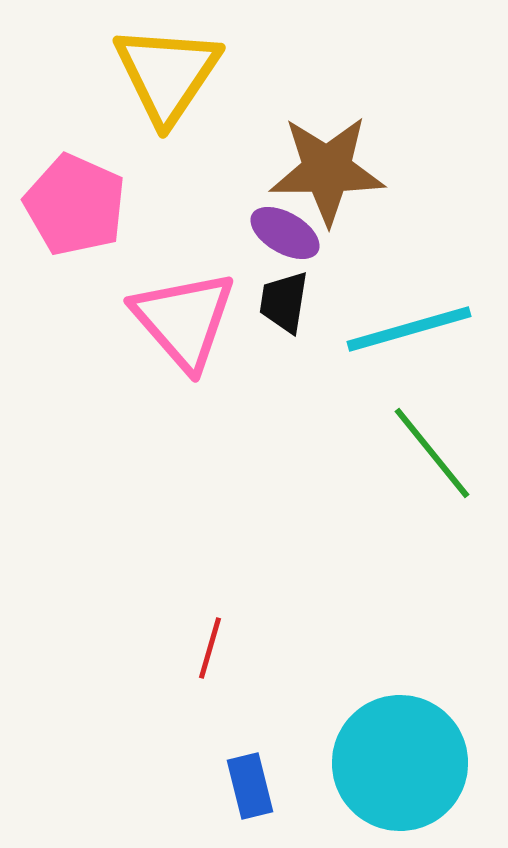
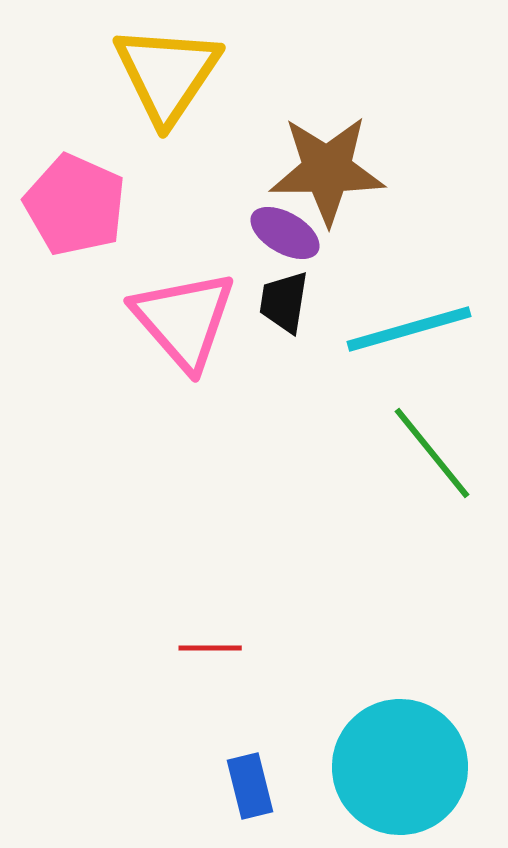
red line: rotated 74 degrees clockwise
cyan circle: moved 4 px down
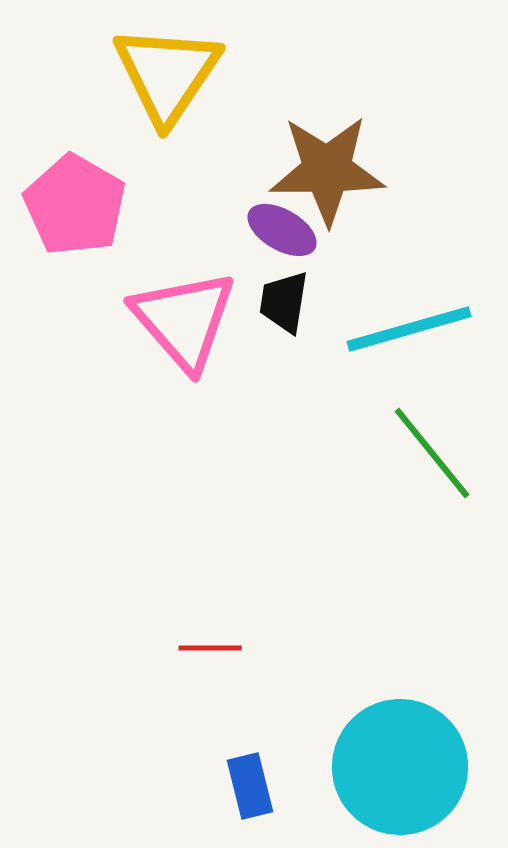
pink pentagon: rotated 6 degrees clockwise
purple ellipse: moved 3 px left, 3 px up
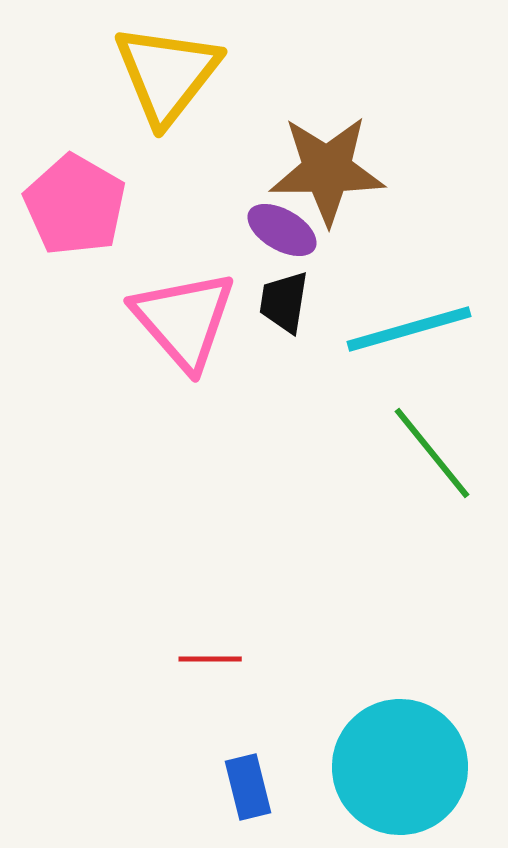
yellow triangle: rotated 4 degrees clockwise
red line: moved 11 px down
blue rectangle: moved 2 px left, 1 px down
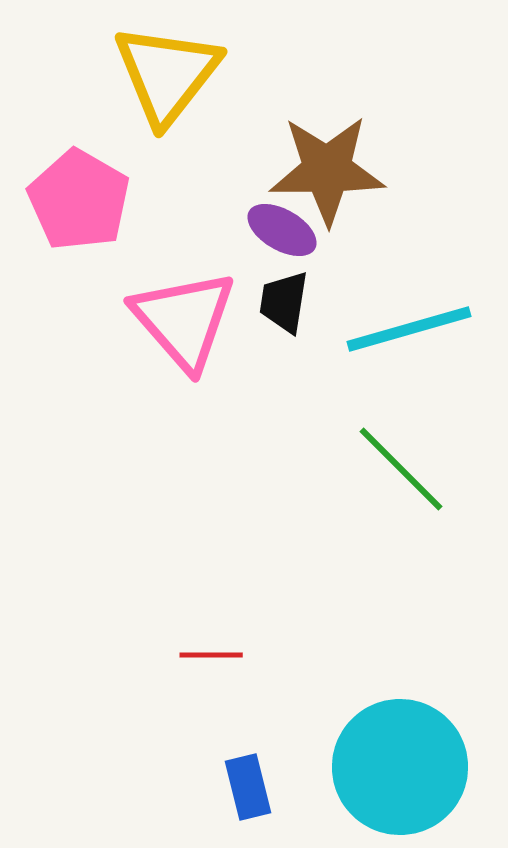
pink pentagon: moved 4 px right, 5 px up
green line: moved 31 px left, 16 px down; rotated 6 degrees counterclockwise
red line: moved 1 px right, 4 px up
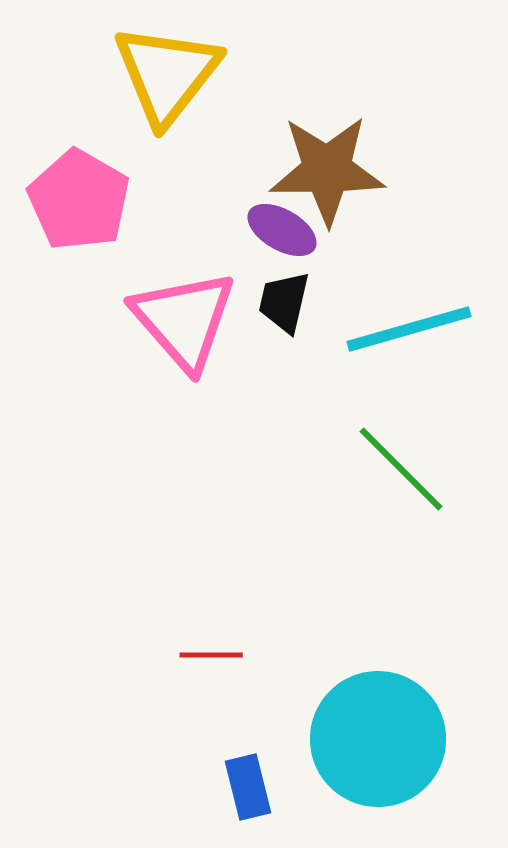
black trapezoid: rotated 4 degrees clockwise
cyan circle: moved 22 px left, 28 px up
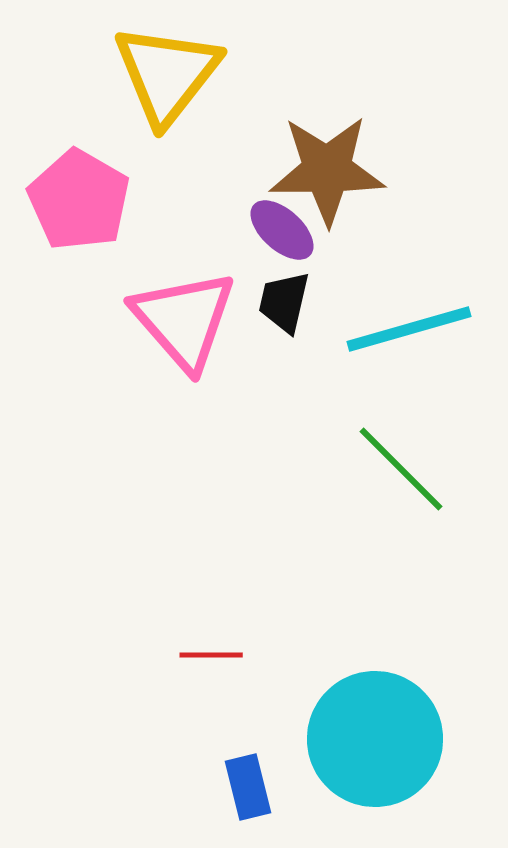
purple ellipse: rotated 12 degrees clockwise
cyan circle: moved 3 px left
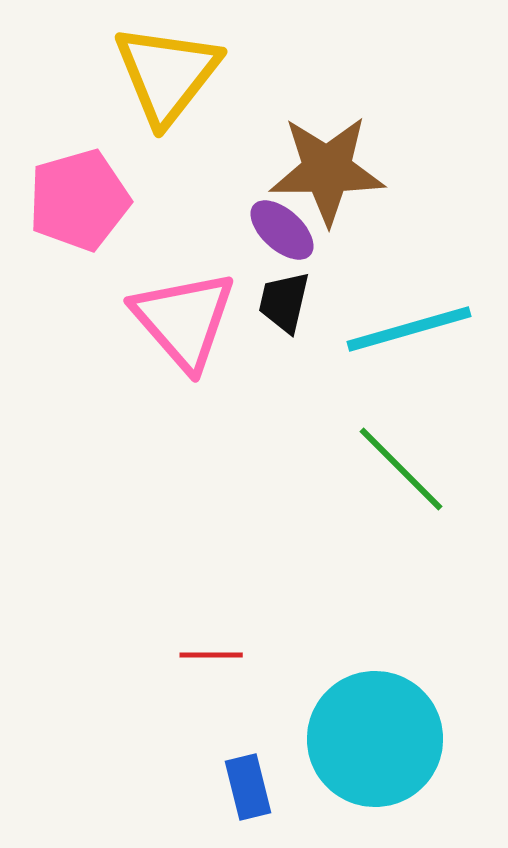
pink pentagon: rotated 26 degrees clockwise
